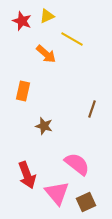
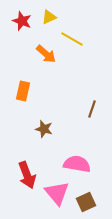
yellow triangle: moved 2 px right, 1 px down
brown star: moved 3 px down
pink semicircle: rotated 28 degrees counterclockwise
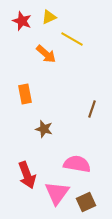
orange rectangle: moved 2 px right, 3 px down; rotated 24 degrees counterclockwise
pink triangle: rotated 16 degrees clockwise
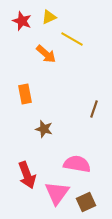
brown line: moved 2 px right
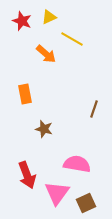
brown square: moved 1 px down
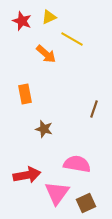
red arrow: rotated 80 degrees counterclockwise
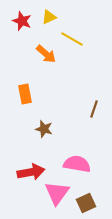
red arrow: moved 4 px right, 3 px up
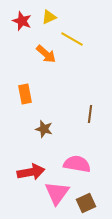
brown line: moved 4 px left, 5 px down; rotated 12 degrees counterclockwise
